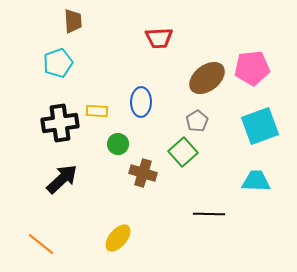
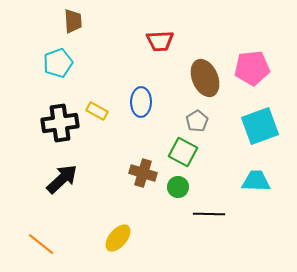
red trapezoid: moved 1 px right, 3 px down
brown ellipse: moved 2 px left; rotated 75 degrees counterclockwise
yellow rectangle: rotated 25 degrees clockwise
green circle: moved 60 px right, 43 px down
green square: rotated 20 degrees counterclockwise
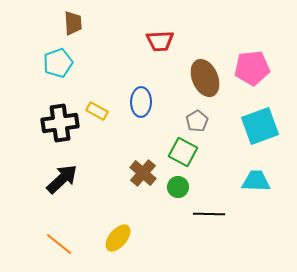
brown trapezoid: moved 2 px down
brown cross: rotated 24 degrees clockwise
orange line: moved 18 px right
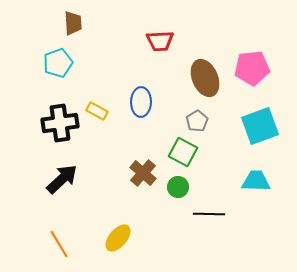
orange line: rotated 20 degrees clockwise
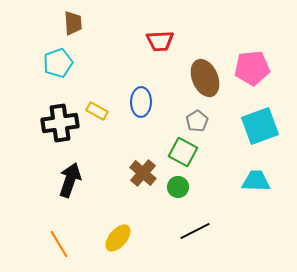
black arrow: moved 8 px right, 1 px down; rotated 28 degrees counterclockwise
black line: moved 14 px left, 17 px down; rotated 28 degrees counterclockwise
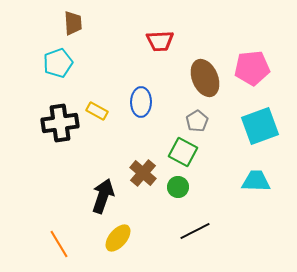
black arrow: moved 33 px right, 16 px down
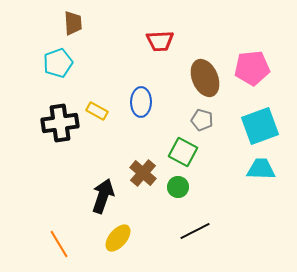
gray pentagon: moved 5 px right, 1 px up; rotated 25 degrees counterclockwise
cyan trapezoid: moved 5 px right, 12 px up
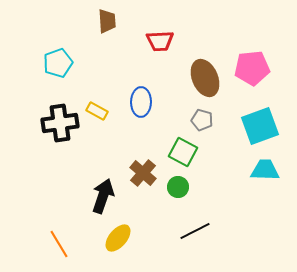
brown trapezoid: moved 34 px right, 2 px up
cyan trapezoid: moved 4 px right, 1 px down
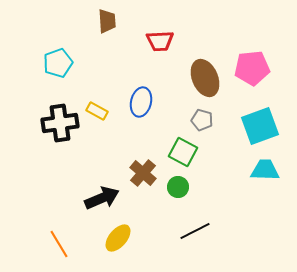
blue ellipse: rotated 12 degrees clockwise
black arrow: moved 1 px left, 2 px down; rotated 48 degrees clockwise
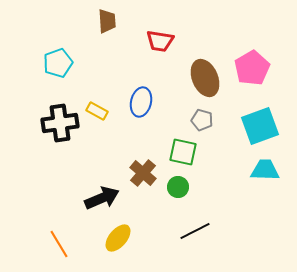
red trapezoid: rotated 12 degrees clockwise
pink pentagon: rotated 24 degrees counterclockwise
green square: rotated 16 degrees counterclockwise
